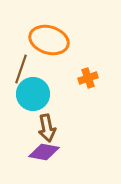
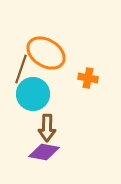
orange ellipse: moved 3 px left, 13 px down; rotated 15 degrees clockwise
orange cross: rotated 30 degrees clockwise
brown arrow: rotated 12 degrees clockwise
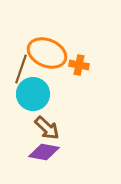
orange ellipse: moved 1 px right; rotated 9 degrees counterclockwise
orange cross: moved 9 px left, 13 px up
brown arrow: rotated 48 degrees counterclockwise
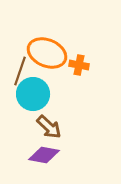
brown line: moved 1 px left, 2 px down
brown arrow: moved 2 px right, 1 px up
purple diamond: moved 3 px down
